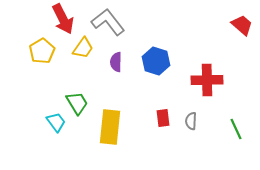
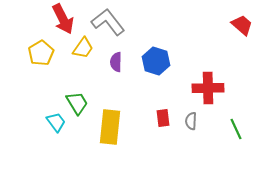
yellow pentagon: moved 1 px left, 2 px down
red cross: moved 1 px right, 8 px down
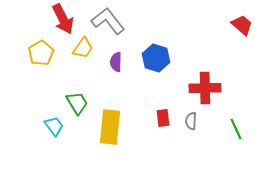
gray L-shape: moved 1 px up
blue hexagon: moved 3 px up
red cross: moved 3 px left
cyan trapezoid: moved 2 px left, 4 px down
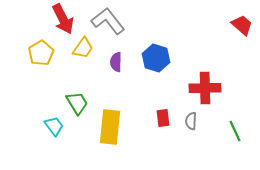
green line: moved 1 px left, 2 px down
